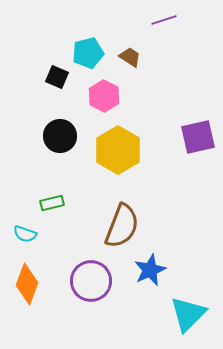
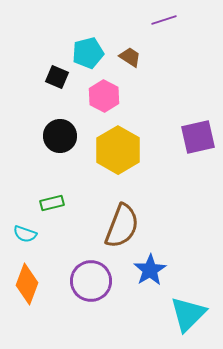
blue star: rotated 8 degrees counterclockwise
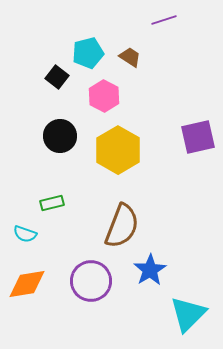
black square: rotated 15 degrees clockwise
orange diamond: rotated 60 degrees clockwise
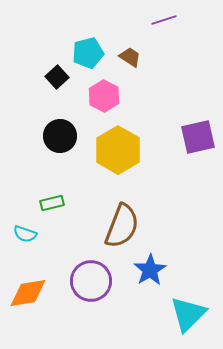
black square: rotated 10 degrees clockwise
orange diamond: moved 1 px right, 9 px down
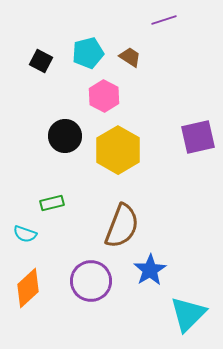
black square: moved 16 px left, 16 px up; rotated 20 degrees counterclockwise
black circle: moved 5 px right
orange diamond: moved 5 px up; rotated 33 degrees counterclockwise
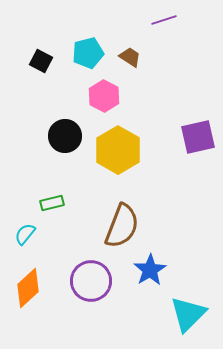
cyan semicircle: rotated 110 degrees clockwise
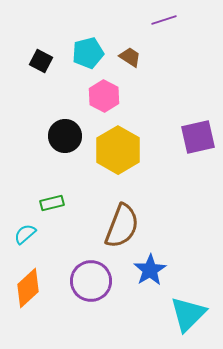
cyan semicircle: rotated 10 degrees clockwise
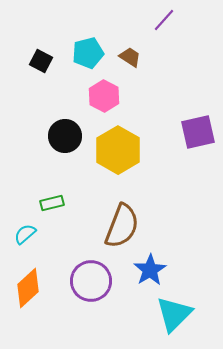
purple line: rotated 30 degrees counterclockwise
purple square: moved 5 px up
cyan triangle: moved 14 px left
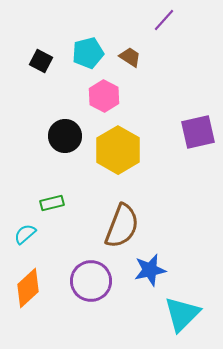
blue star: rotated 20 degrees clockwise
cyan triangle: moved 8 px right
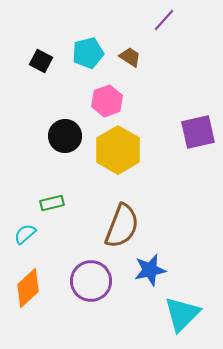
pink hexagon: moved 3 px right, 5 px down; rotated 12 degrees clockwise
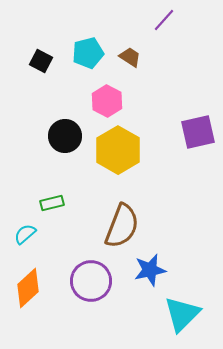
pink hexagon: rotated 12 degrees counterclockwise
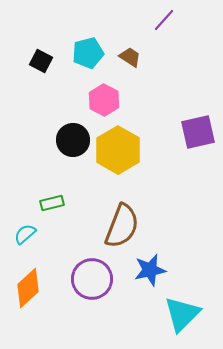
pink hexagon: moved 3 px left, 1 px up
black circle: moved 8 px right, 4 px down
purple circle: moved 1 px right, 2 px up
